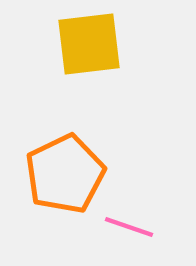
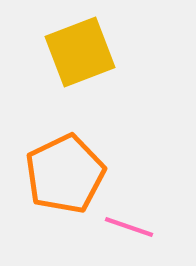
yellow square: moved 9 px left, 8 px down; rotated 14 degrees counterclockwise
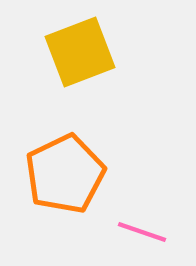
pink line: moved 13 px right, 5 px down
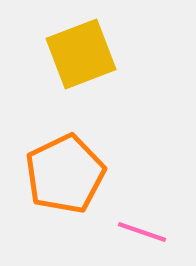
yellow square: moved 1 px right, 2 px down
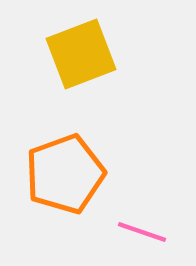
orange pentagon: rotated 6 degrees clockwise
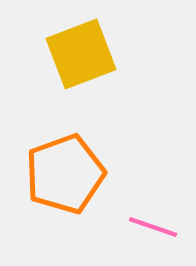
pink line: moved 11 px right, 5 px up
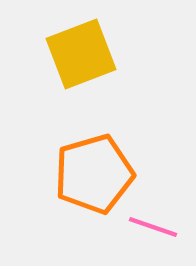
orange pentagon: moved 29 px right; rotated 4 degrees clockwise
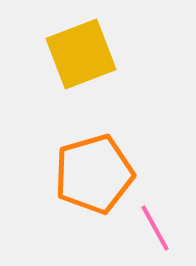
pink line: moved 2 px right, 1 px down; rotated 42 degrees clockwise
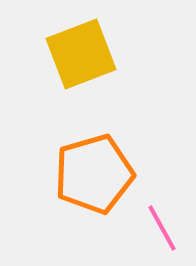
pink line: moved 7 px right
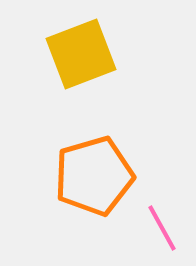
orange pentagon: moved 2 px down
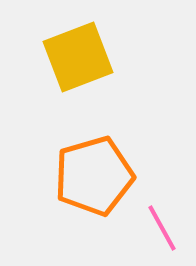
yellow square: moved 3 px left, 3 px down
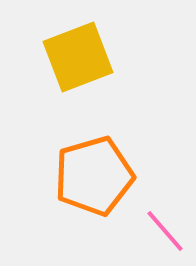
pink line: moved 3 px right, 3 px down; rotated 12 degrees counterclockwise
